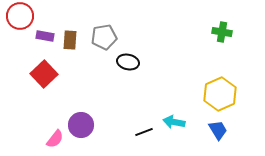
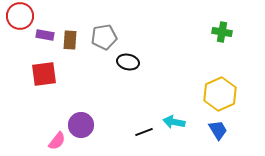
purple rectangle: moved 1 px up
red square: rotated 36 degrees clockwise
pink semicircle: moved 2 px right, 2 px down
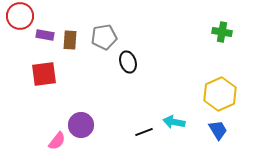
black ellipse: rotated 60 degrees clockwise
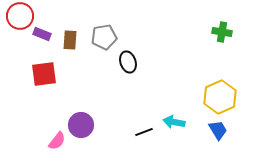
purple rectangle: moved 3 px left, 1 px up; rotated 12 degrees clockwise
yellow hexagon: moved 3 px down
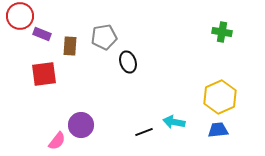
brown rectangle: moved 6 px down
blue trapezoid: rotated 65 degrees counterclockwise
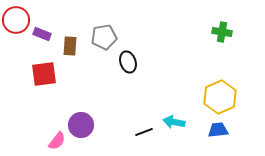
red circle: moved 4 px left, 4 px down
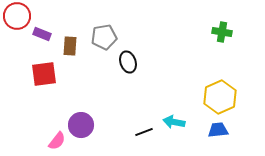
red circle: moved 1 px right, 4 px up
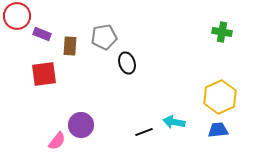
black ellipse: moved 1 px left, 1 px down
